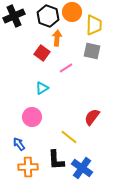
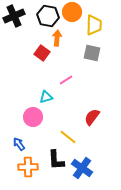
black hexagon: rotated 10 degrees counterclockwise
gray square: moved 2 px down
pink line: moved 12 px down
cyan triangle: moved 4 px right, 9 px down; rotated 16 degrees clockwise
pink circle: moved 1 px right
yellow line: moved 1 px left
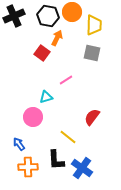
orange arrow: rotated 21 degrees clockwise
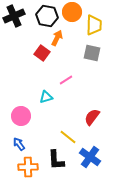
black hexagon: moved 1 px left
pink circle: moved 12 px left, 1 px up
blue cross: moved 8 px right, 11 px up
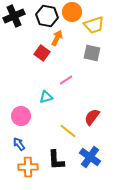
yellow trapezoid: rotated 70 degrees clockwise
yellow line: moved 6 px up
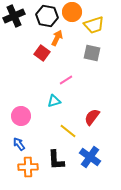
cyan triangle: moved 8 px right, 4 px down
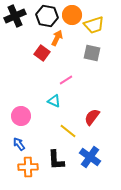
orange circle: moved 3 px down
black cross: moved 1 px right
cyan triangle: rotated 40 degrees clockwise
